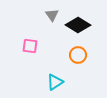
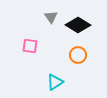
gray triangle: moved 1 px left, 2 px down
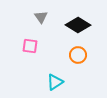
gray triangle: moved 10 px left
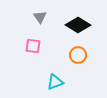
gray triangle: moved 1 px left
pink square: moved 3 px right
cyan triangle: rotated 12 degrees clockwise
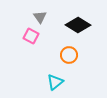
pink square: moved 2 px left, 10 px up; rotated 21 degrees clockwise
orange circle: moved 9 px left
cyan triangle: rotated 18 degrees counterclockwise
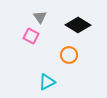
cyan triangle: moved 8 px left; rotated 12 degrees clockwise
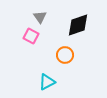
black diamond: rotated 50 degrees counterclockwise
orange circle: moved 4 px left
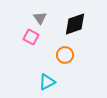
gray triangle: moved 1 px down
black diamond: moved 3 px left, 1 px up
pink square: moved 1 px down
